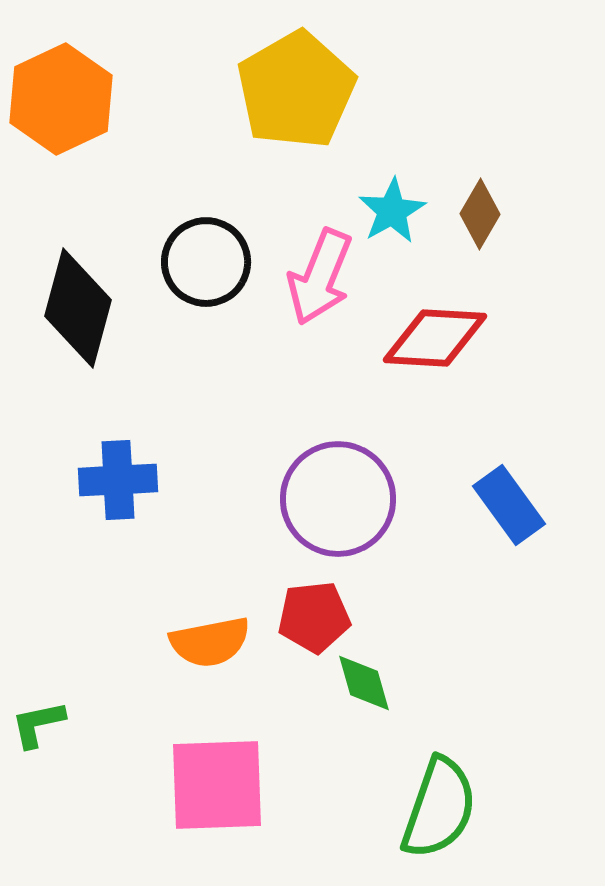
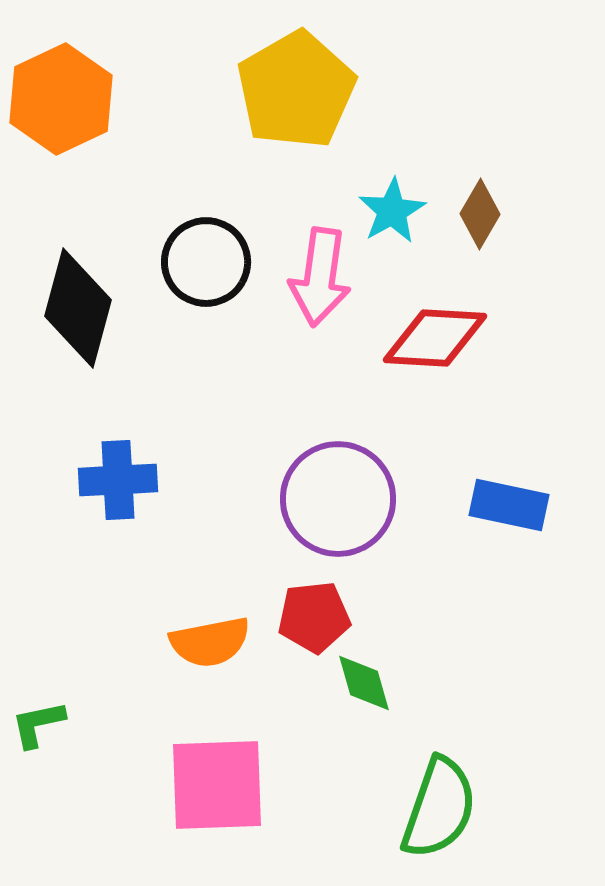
pink arrow: rotated 14 degrees counterclockwise
blue rectangle: rotated 42 degrees counterclockwise
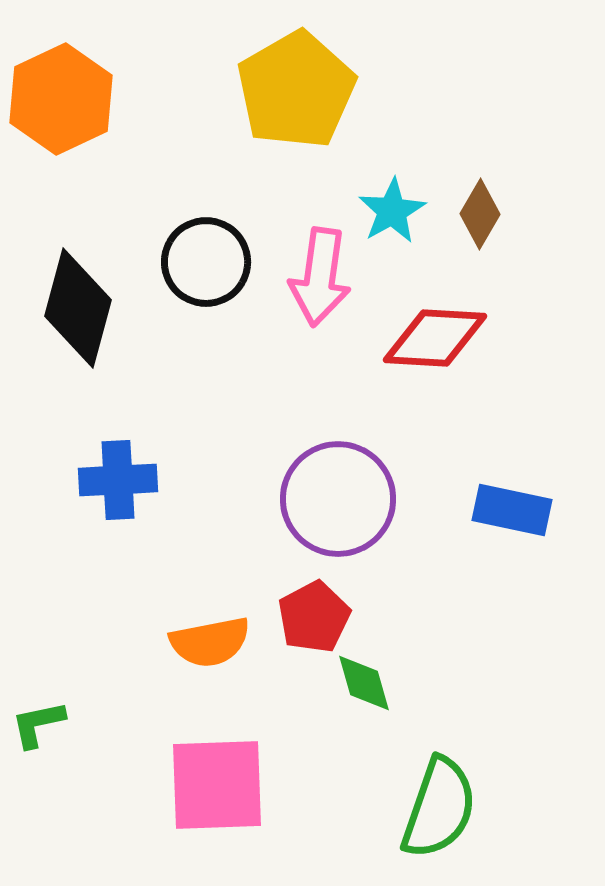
blue rectangle: moved 3 px right, 5 px down
red pentagon: rotated 22 degrees counterclockwise
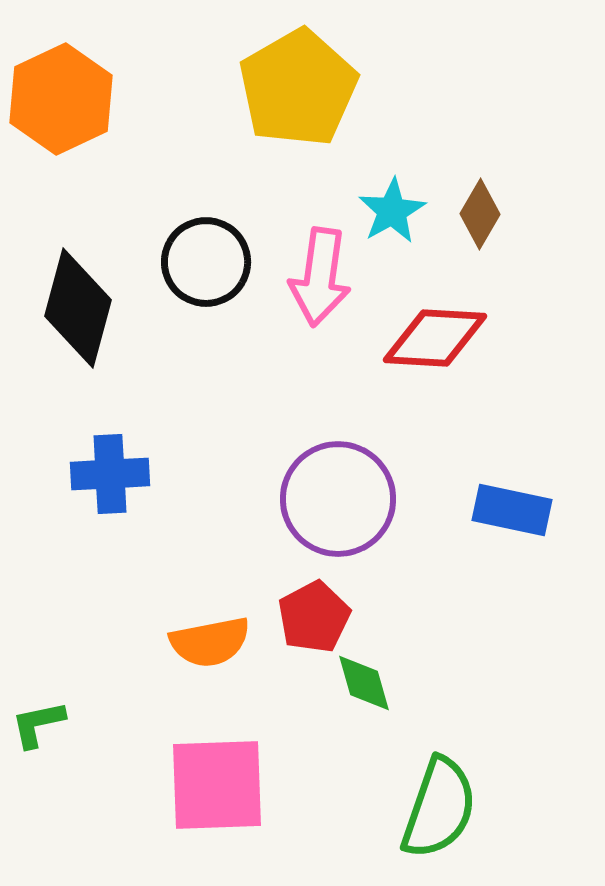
yellow pentagon: moved 2 px right, 2 px up
blue cross: moved 8 px left, 6 px up
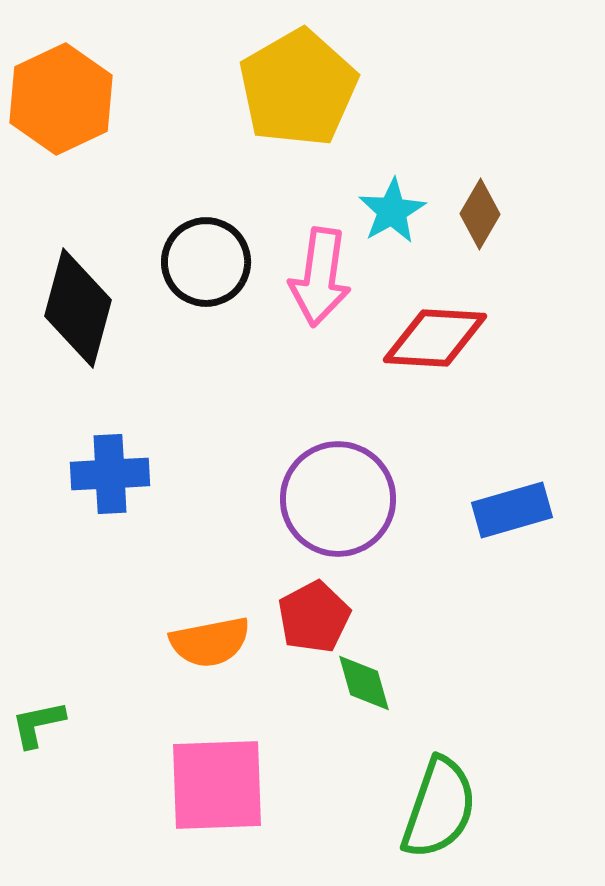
blue rectangle: rotated 28 degrees counterclockwise
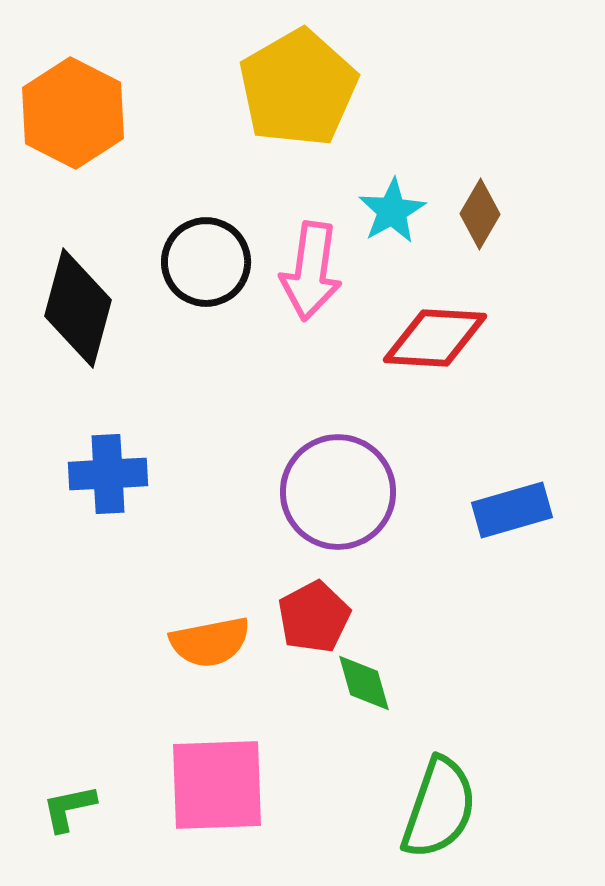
orange hexagon: moved 12 px right, 14 px down; rotated 8 degrees counterclockwise
pink arrow: moved 9 px left, 6 px up
blue cross: moved 2 px left
purple circle: moved 7 px up
green L-shape: moved 31 px right, 84 px down
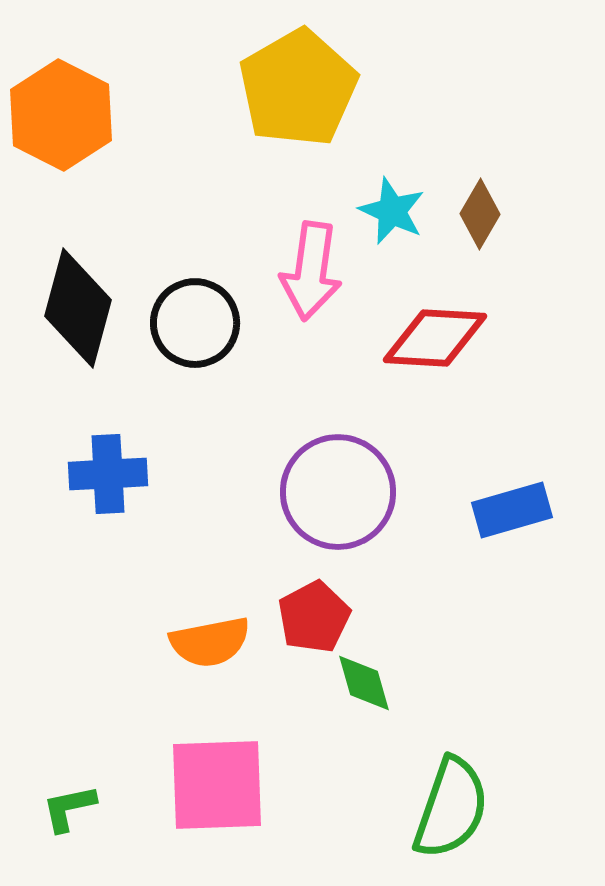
orange hexagon: moved 12 px left, 2 px down
cyan star: rotated 18 degrees counterclockwise
black circle: moved 11 px left, 61 px down
green semicircle: moved 12 px right
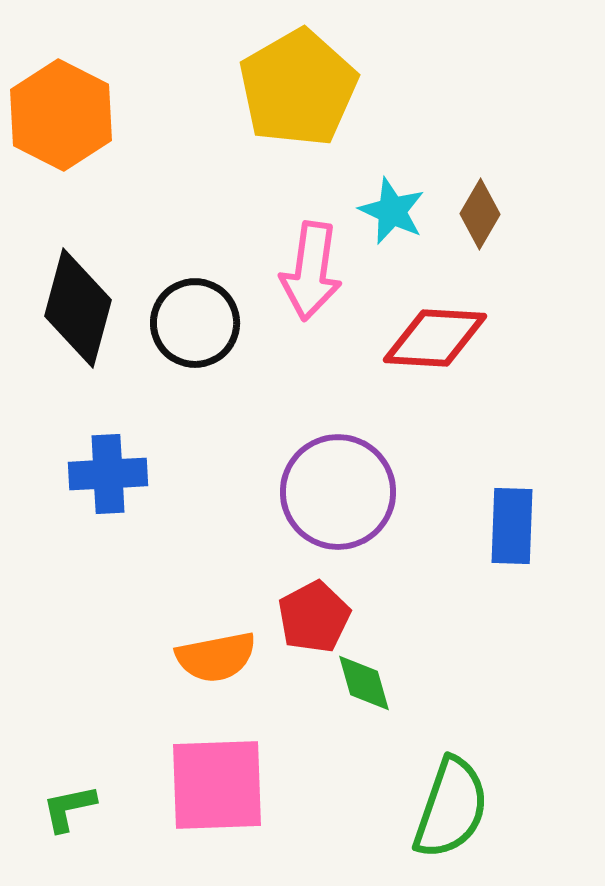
blue rectangle: moved 16 px down; rotated 72 degrees counterclockwise
orange semicircle: moved 6 px right, 15 px down
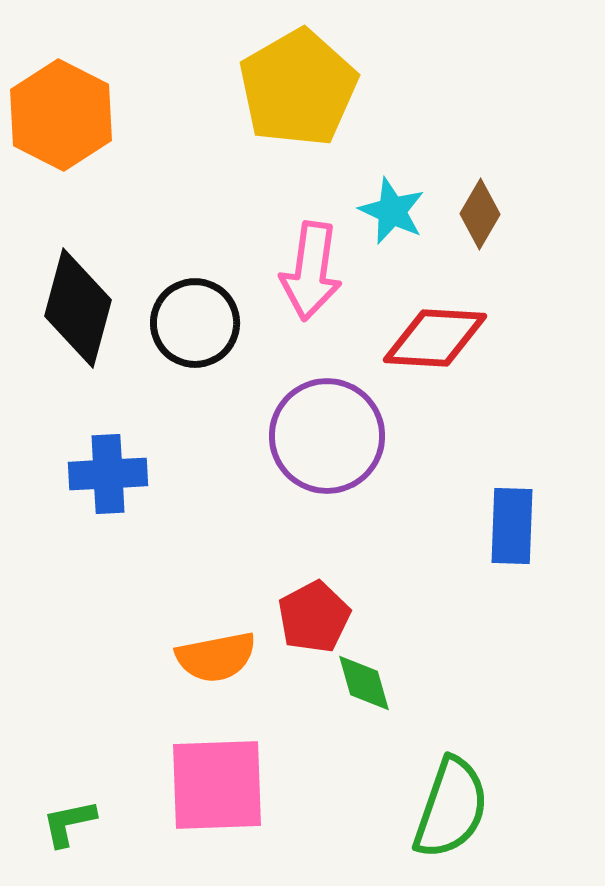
purple circle: moved 11 px left, 56 px up
green L-shape: moved 15 px down
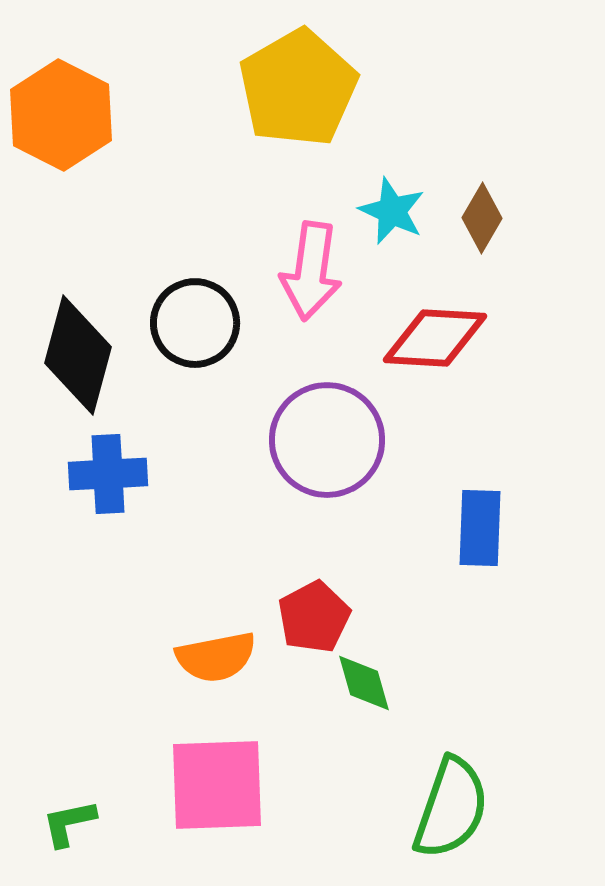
brown diamond: moved 2 px right, 4 px down
black diamond: moved 47 px down
purple circle: moved 4 px down
blue rectangle: moved 32 px left, 2 px down
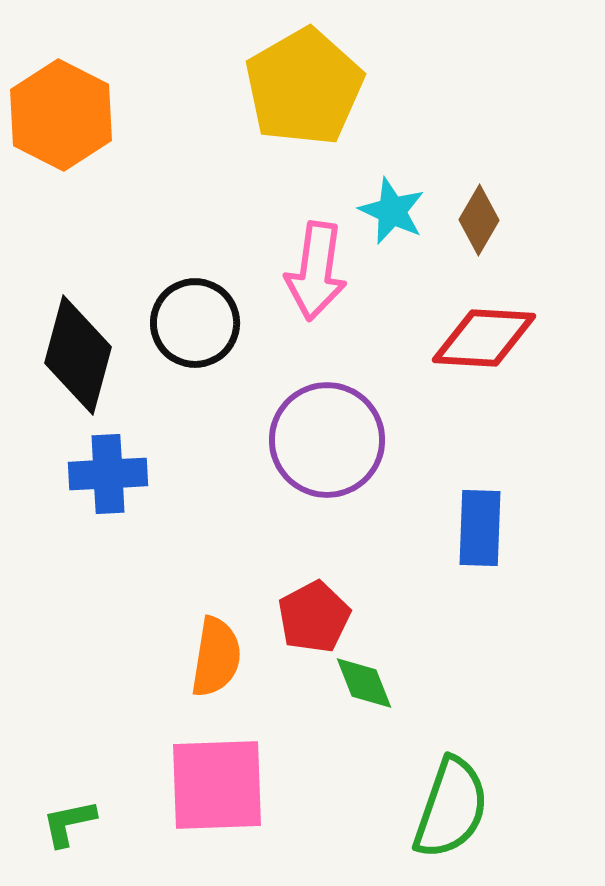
yellow pentagon: moved 6 px right, 1 px up
brown diamond: moved 3 px left, 2 px down
pink arrow: moved 5 px right
red diamond: moved 49 px right
orange semicircle: rotated 70 degrees counterclockwise
green diamond: rotated 6 degrees counterclockwise
